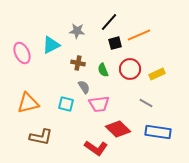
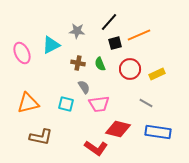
green semicircle: moved 3 px left, 6 px up
red diamond: rotated 30 degrees counterclockwise
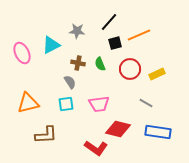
gray semicircle: moved 14 px left, 5 px up
cyan square: rotated 21 degrees counterclockwise
brown L-shape: moved 5 px right, 2 px up; rotated 15 degrees counterclockwise
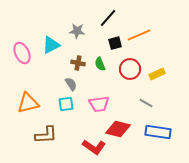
black line: moved 1 px left, 4 px up
gray semicircle: moved 1 px right, 2 px down
red L-shape: moved 2 px left, 1 px up
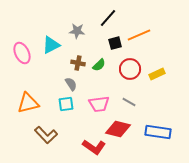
green semicircle: moved 1 px left, 1 px down; rotated 112 degrees counterclockwise
gray line: moved 17 px left, 1 px up
brown L-shape: rotated 50 degrees clockwise
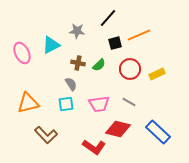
blue rectangle: rotated 35 degrees clockwise
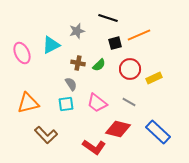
black line: rotated 66 degrees clockwise
gray star: rotated 21 degrees counterclockwise
yellow rectangle: moved 3 px left, 4 px down
pink trapezoid: moved 2 px left, 1 px up; rotated 45 degrees clockwise
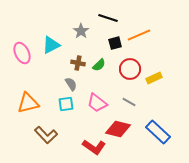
gray star: moved 4 px right; rotated 21 degrees counterclockwise
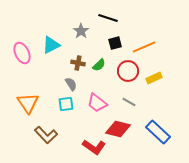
orange line: moved 5 px right, 12 px down
red circle: moved 2 px left, 2 px down
orange triangle: rotated 50 degrees counterclockwise
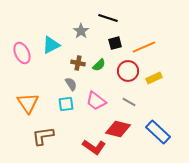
pink trapezoid: moved 1 px left, 2 px up
brown L-shape: moved 3 px left, 1 px down; rotated 125 degrees clockwise
